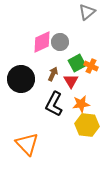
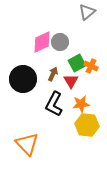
black circle: moved 2 px right
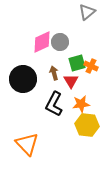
green square: rotated 12 degrees clockwise
brown arrow: moved 1 px right, 1 px up; rotated 40 degrees counterclockwise
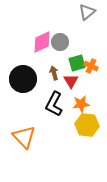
orange triangle: moved 3 px left, 7 px up
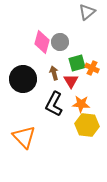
pink diamond: rotated 50 degrees counterclockwise
orange cross: moved 1 px right, 2 px down
orange star: rotated 12 degrees clockwise
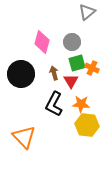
gray circle: moved 12 px right
black circle: moved 2 px left, 5 px up
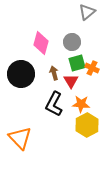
pink diamond: moved 1 px left, 1 px down
yellow hexagon: rotated 25 degrees clockwise
orange triangle: moved 4 px left, 1 px down
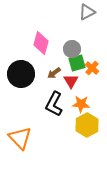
gray triangle: rotated 12 degrees clockwise
gray circle: moved 7 px down
orange cross: rotated 16 degrees clockwise
brown arrow: rotated 112 degrees counterclockwise
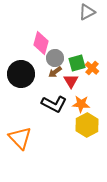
gray circle: moved 17 px left, 9 px down
brown arrow: moved 1 px right, 1 px up
black L-shape: rotated 90 degrees counterclockwise
